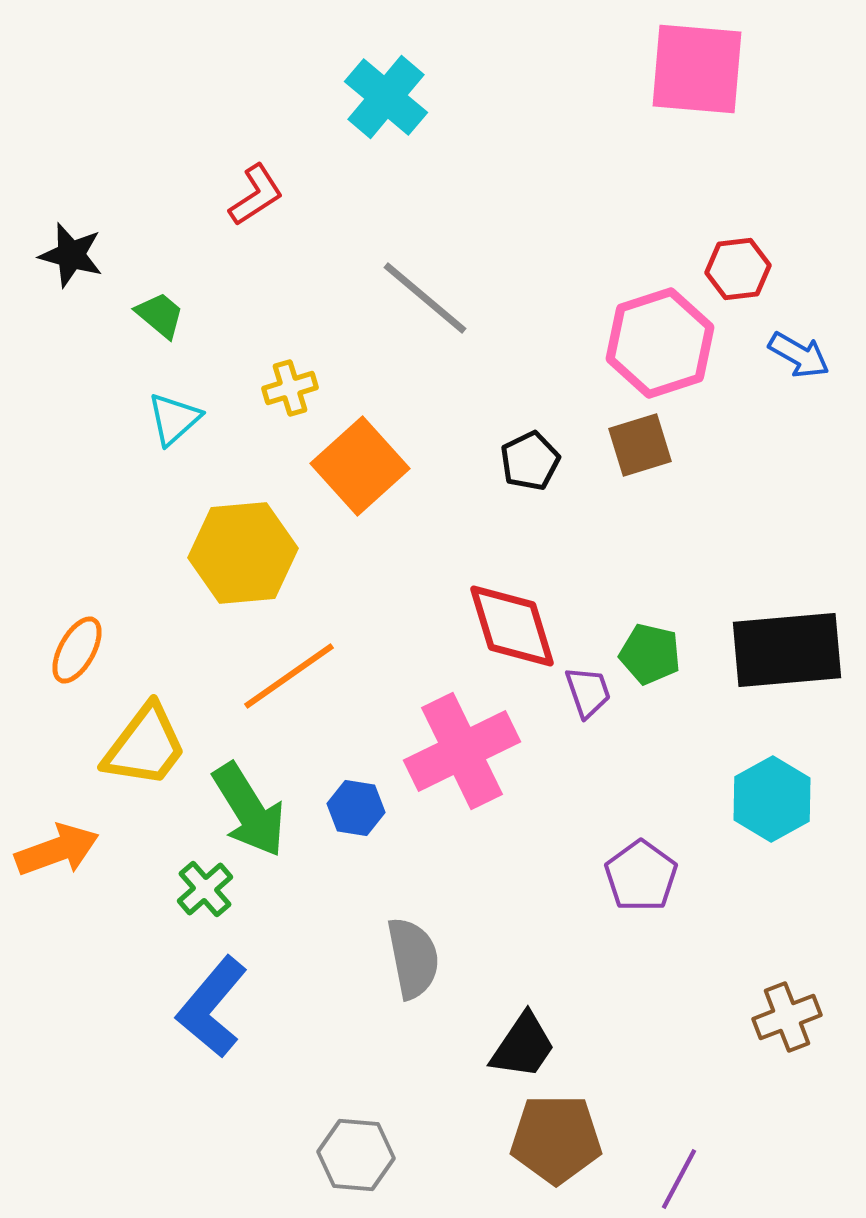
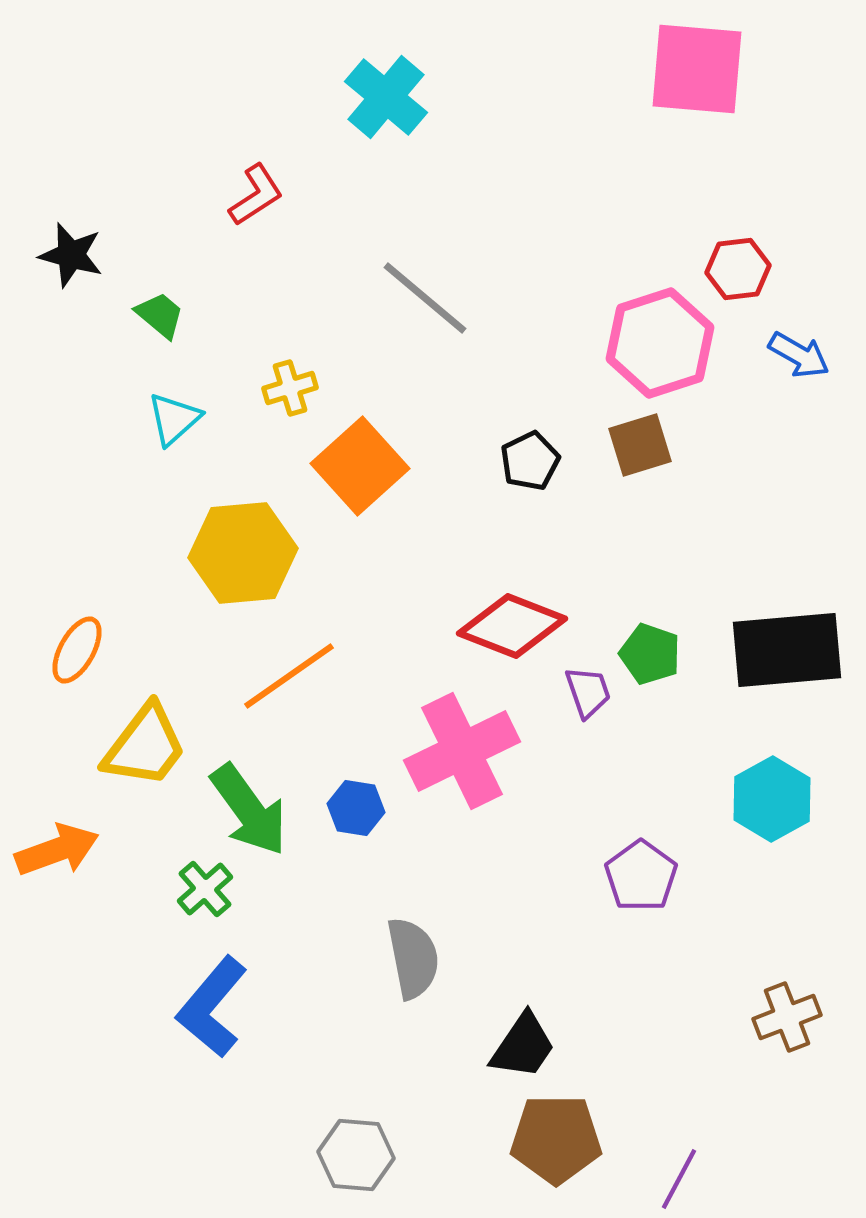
red diamond: rotated 52 degrees counterclockwise
green pentagon: rotated 6 degrees clockwise
green arrow: rotated 4 degrees counterclockwise
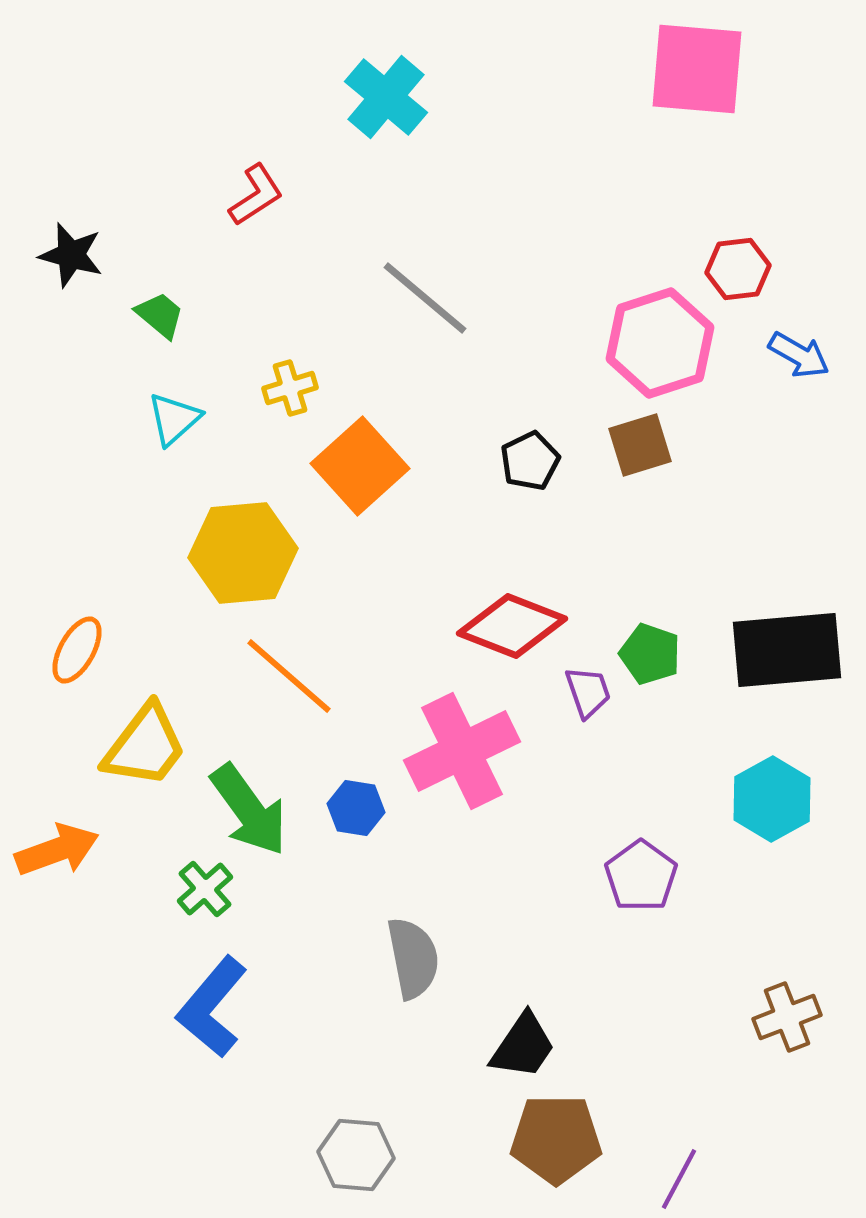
orange line: rotated 76 degrees clockwise
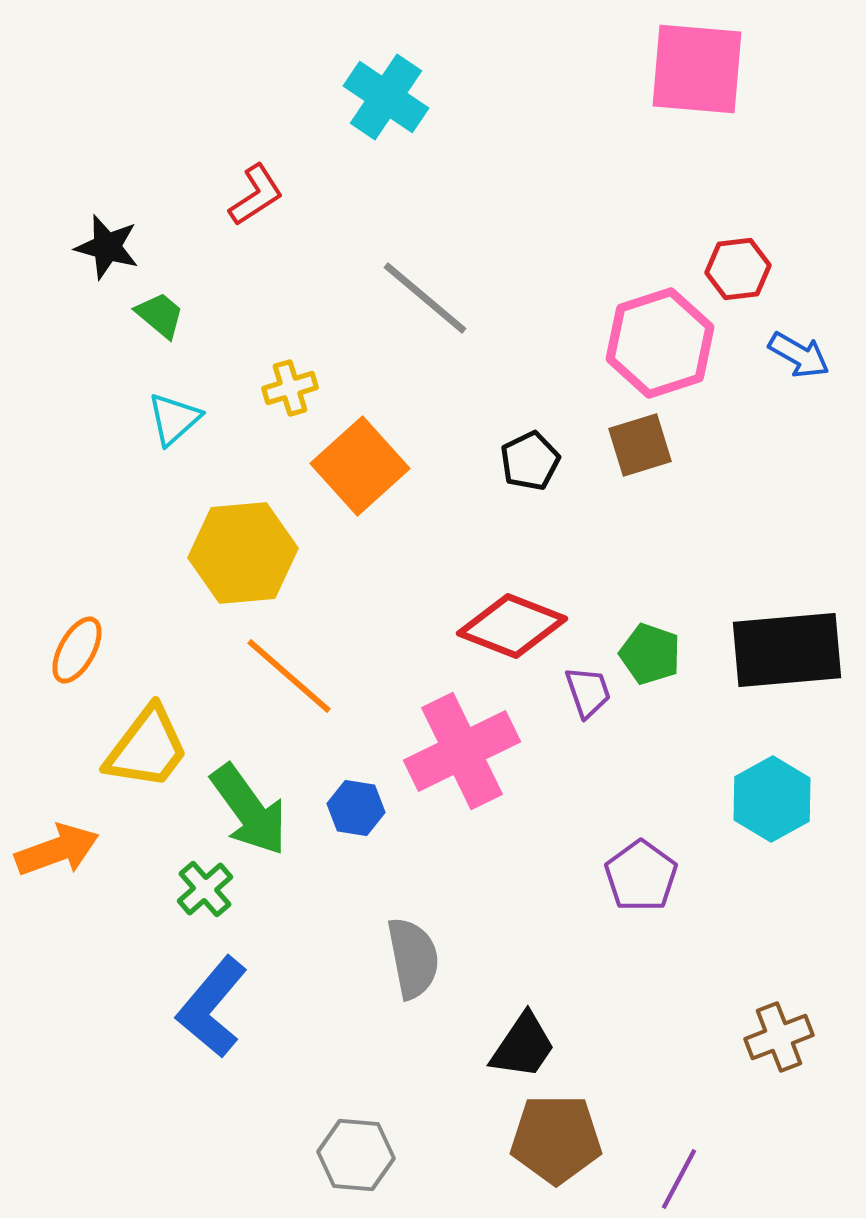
cyan cross: rotated 6 degrees counterclockwise
black star: moved 36 px right, 8 px up
yellow trapezoid: moved 2 px right, 2 px down
brown cross: moved 8 px left, 20 px down
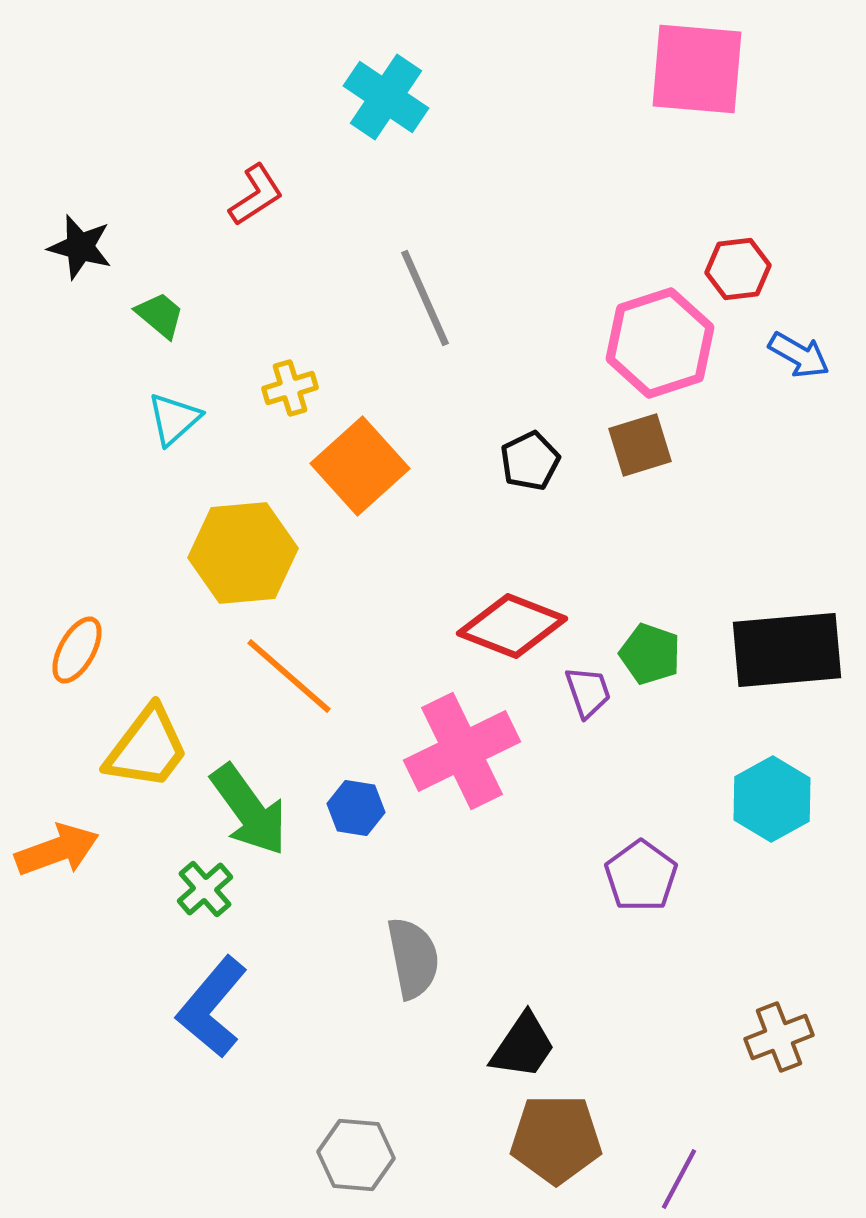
black star: moved 27 px left
gray line: rotated 26 degrees clockwise
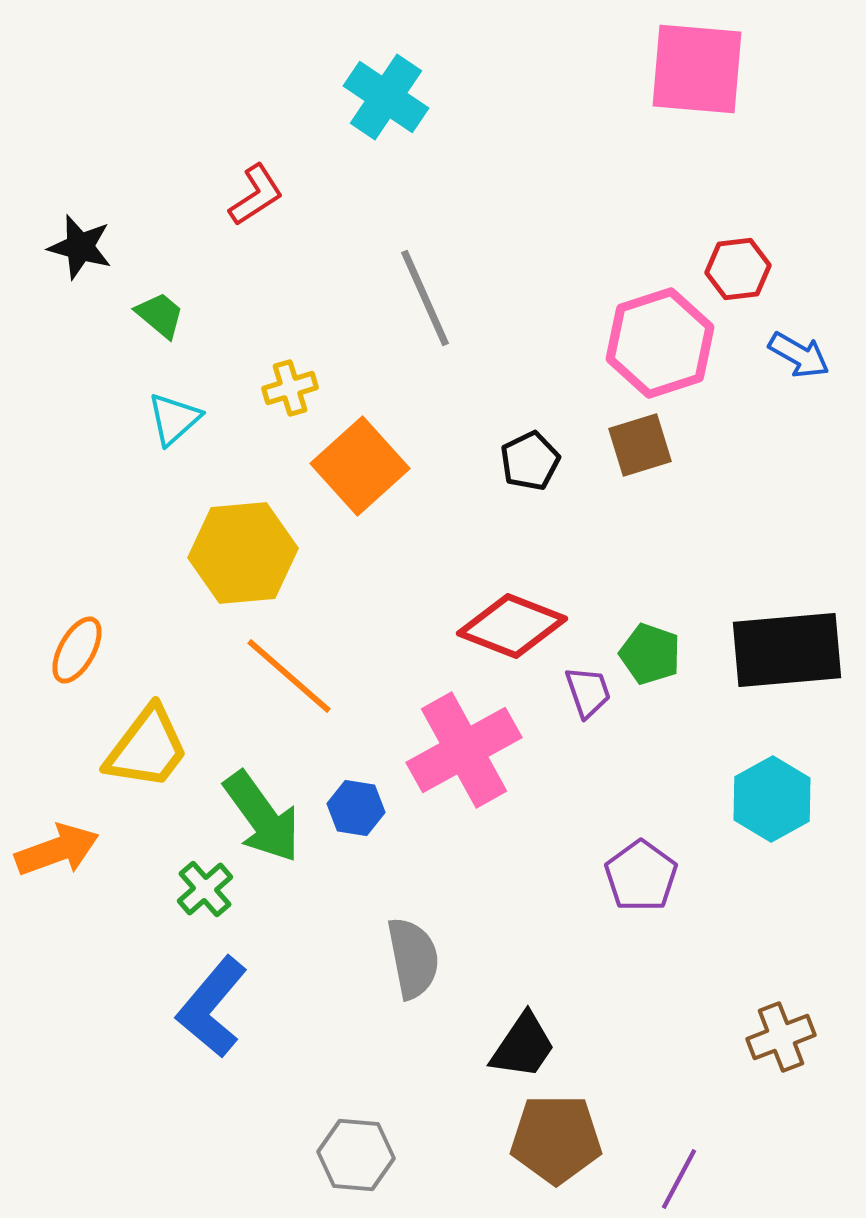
pink cross: moved 2 px right, 1 px up; rotated 3 degrees counterclockwise
green arrow: moved 13 px right, 7 px down
brown cross: moved 2 px right
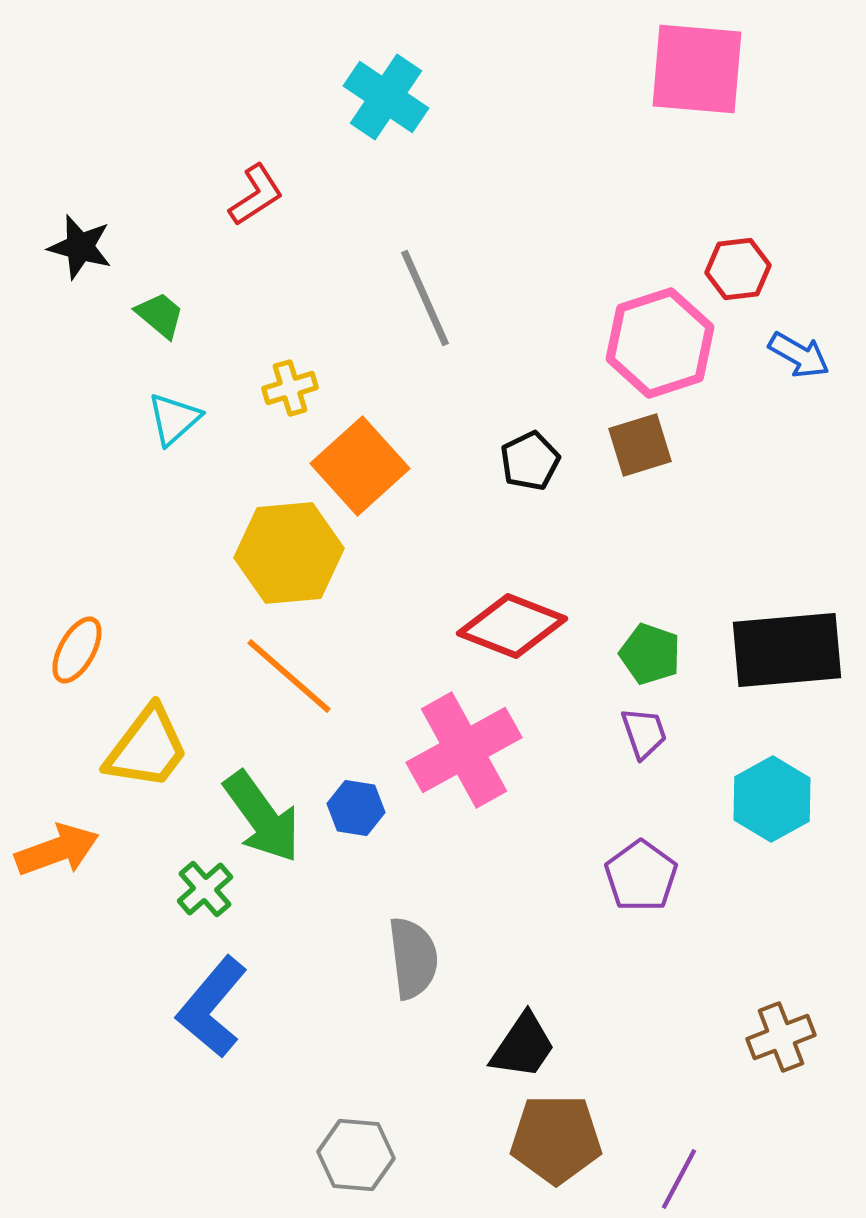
yellow hexagon: moved 46 px right
purple trapezoid: moved 56 px right, 41 px down
gray semicircle: rotated 4 degrees clockwise
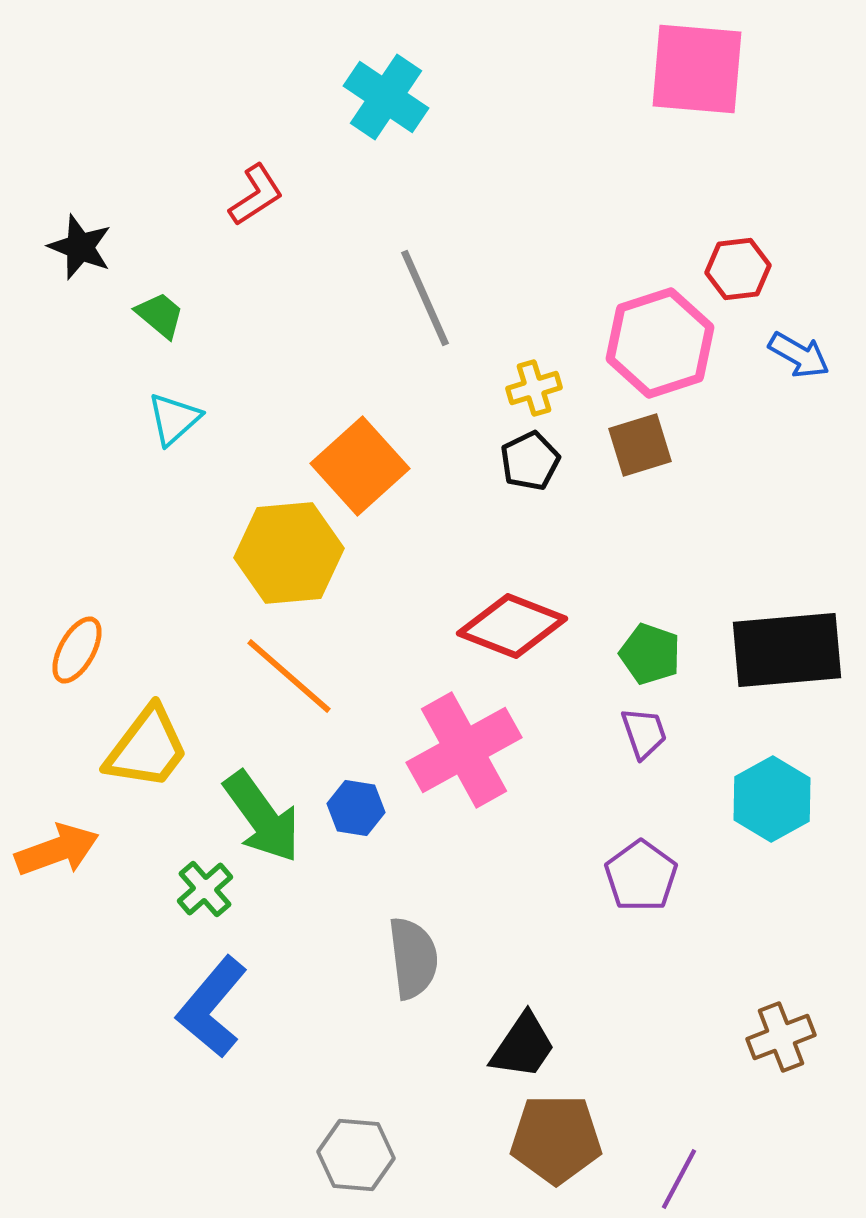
black star: rotated 6 degrees clockwise
yellow cross: moved 244 px right
